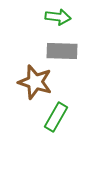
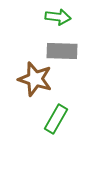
brown star: moved 3 px up
green rectangle: moved 2 px down
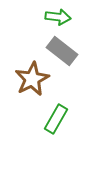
gray rectangle: rotated 36 degrees clockwise
brown star: moved 3 px left; rotated 28 degrees clockwise
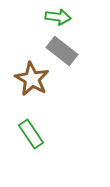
brown star: rotated 16 degrees counterclockwise
green rectangle: moved 25 px left, 15 px down; rotated 64 degrees counterclockwise
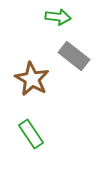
gray rectangle: moved 12 px right, 5 px down
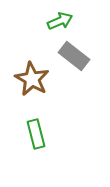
green arrow: moved 2 px right, 4 px down; rotated 30 degrees counterclockwise
green rectangle: moved 5 px right; rotated 20 degrees clockwise
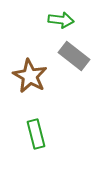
green arrow: moved 1 px right, 1 px up; rotated 30 degrees clockwise
brown star: moved 2 px left, 3 px up
